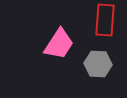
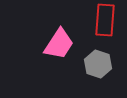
gray hexagon: rotated 16 degrees clockwise
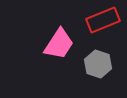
red rectangle: moved 2 px left; rotated 64 degrees clockwise
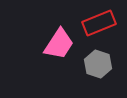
red rectangle: moved 4 px left, 3 px down
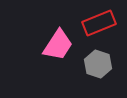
pink trapezoid: moved 1 px left, 1 px down
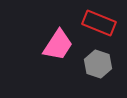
red rectangle: rotated 44 degrees clockwise
